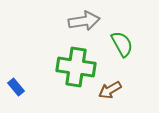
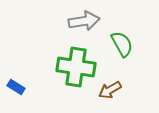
blue rectangle: rotated 18 degrees counterclockwise
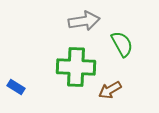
green cross: rotated 6 degrees counterclockwise
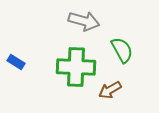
gray arrow: rotated 24 degrees clockwise
green semicircle: moved 6 px down
blue rectangle: moved 25 px up
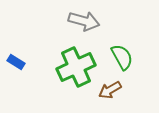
green semicircle: moved 7 px down
green cross: rotated 27 degrees counterclockwise
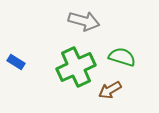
green semicircle: rotated 44 degrees counterclockwise
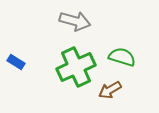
gray arrow: moved 9 px left
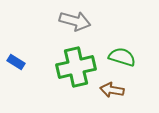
green cross: rotated 12 degrees clockwise
brown arrow: moved 2 px right; rotated 40 degrees clockwise
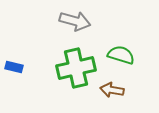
green semicircle: moved 1 px left, 2 px up
blue rectangle: moved 2 px left, 5 px down; rotated 18 degrees counterclockwise
green cross: moved 1 px down
